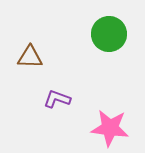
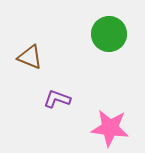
brown triangle: rotated 20 degrees clockwise
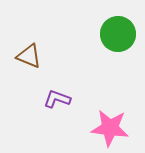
green circle: moved 9 px right
brown triangle: moved 1 px left, 1 px up
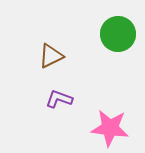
brown triangle: moved 22 px right; rotated 48 degrees counterclockwise
purple L-shape: moved 2 px right
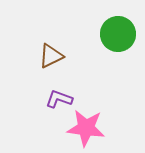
pink star: moved 24 px left
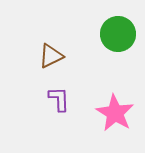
purple L-shape: rotated 68 degrees clockwise
pink star: moved 29 px right, 15 px up; rotated 24 degrees clockwise
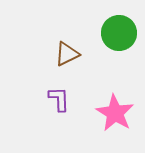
green circle: moved 1 px right, 1 px up
brown triangle: moved 16 px right, 2 px up
